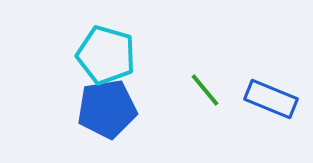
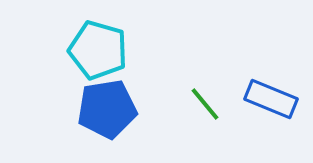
cyan pentagon: moved 8 px left, 5 px up
green line: moved 14 px down
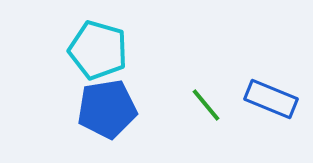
green line: moved 1 px right, 1 px down
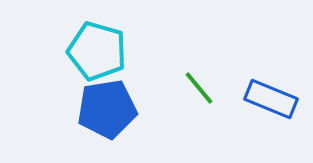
cyan pentagon: moved 1 px left, 1 px down
green line: moved 7 px left, 17 px up
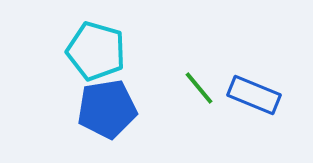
cyan pentagon: moved 1 px left
blue rectangle: moved 17 px left, 4 px up
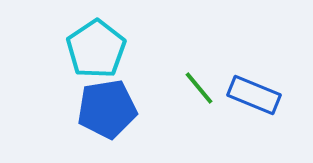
cyan pentagon: moved 2 px up; rotated 22 degrees clockwise
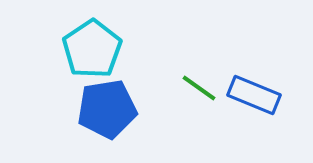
cyan pentagon: moved 4 px left
green line: rotated 15 degrees counterclockwise
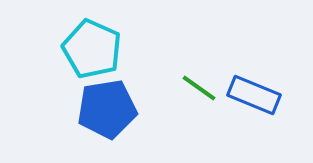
cyan pentagon: rotated 14 degrees counterclockwise
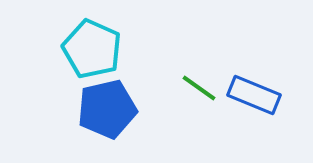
blue pentagon: rotated 4 degrees counterclockwise
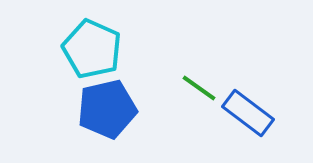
blue rectangle: moved 6 px left, 18 px down; rotated 15 degrees clockwise
